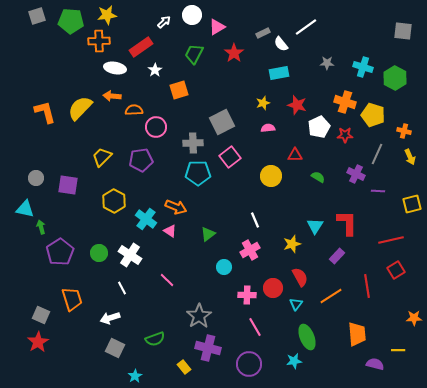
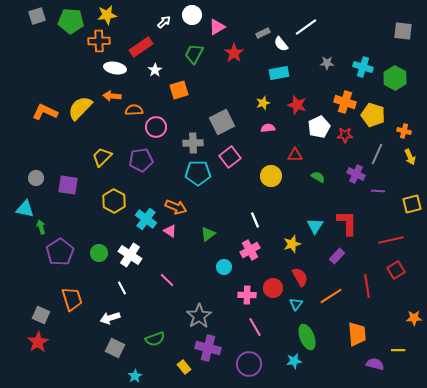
orange L-shape at (45, 112): rotated 50 degrees counterclockwise
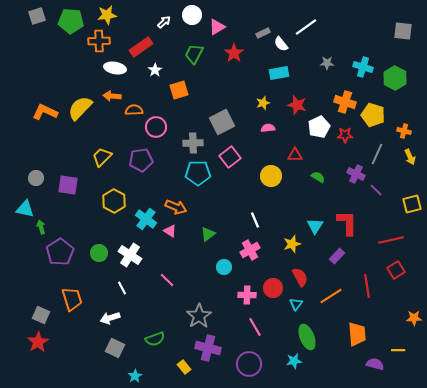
purple line at (378, 191): moved 2 px left, 1 px up; rotated 40 degrees clockwise
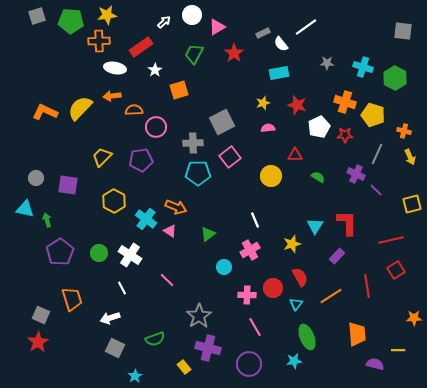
orange arrow at (112, 96): rotated 12 degrees counterclockwise
green arrow at (41, 227): moved 6 px right, 7 px up
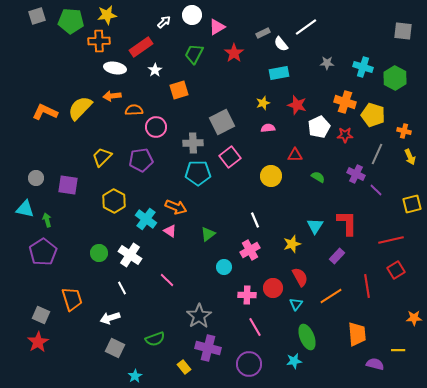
purple pentagon at (60, 252): moved 17 px left
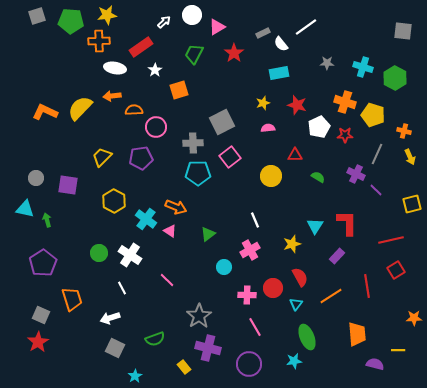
purple pentagon at (141, 160): moved 2 px up
purple pentagon at (43, 252): moved 11 px down
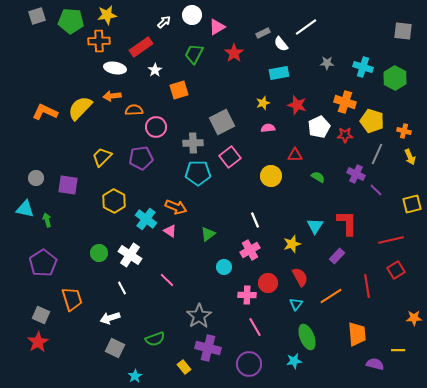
yellow pentagon at (373, 115): moved 1 px left, 6 px down
red circle at (273, 288): moved 5 px left, 5 px up
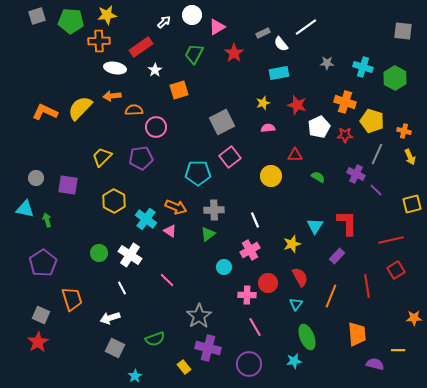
gray cross at (193, 143): moved 21 px right, 67 px down
orange line at (331, 296): rotated 35 degrees counterclockwise
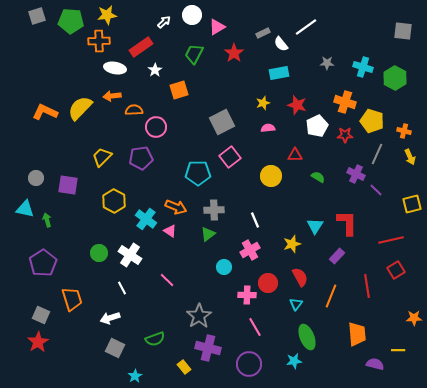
white pentagon at (319, 127): moved 2 px left, 1 px up
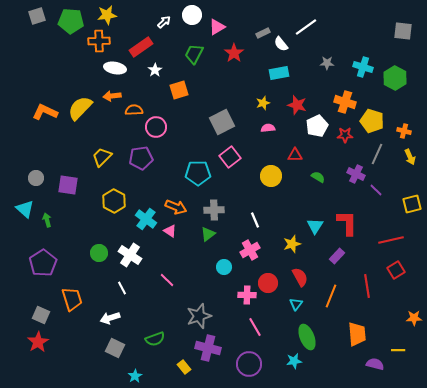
cyan triangle at (25, 209): rotated 30 degrees clockwise
gray star at (199, 316): rotated 15 degrees clockwise
